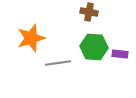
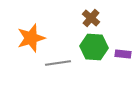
brown cross: moved 2 px right, 6 px down; rotated 30 degrees clockwise
purple rectangle: moved 3 px right
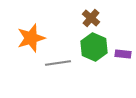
green hexagon: rotated 20 degrees clockwise
